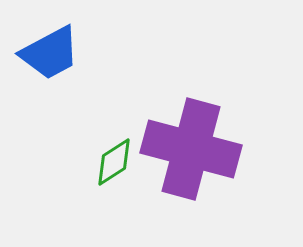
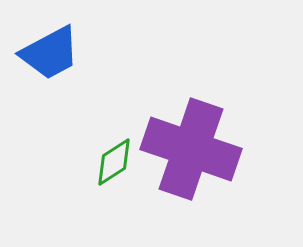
purple cross: rotated 4 degrees clockwise
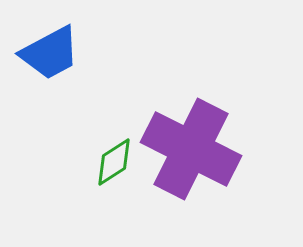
purple cross: rotated 8 degrees clockwise
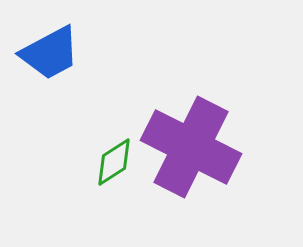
purple cross: moved 2 px up
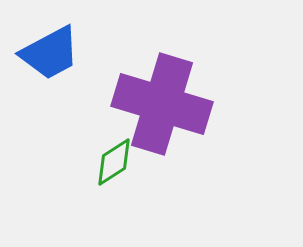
purple cross: moved 29 px left, 43 px up; rotated 10 degrees counterclockwise
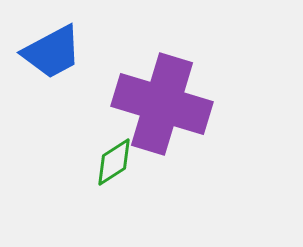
blue trapezoid: moved 2 px right, 1 px up
